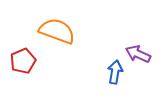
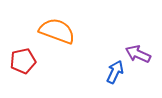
red pentagon: rotated 10 degrees clockwise
blue arrow: rotated 15 degrees clockwise
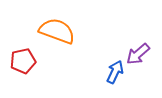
purple arrow: rotated 65 degrees counterclockwise
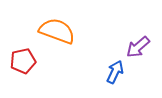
purple arrow: moved 7 px up
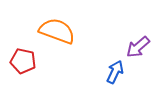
red pentagon: rotated 25 degrees clockwise
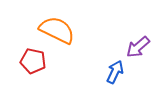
orange semicircle: moved 1 px up; rotated 6 degrees clockwise
red pentagon: moved 10 px right
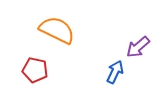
red pentagon: moved 2 px right, 9 px down
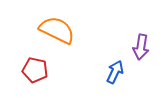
purple arrow: moved 3 px right; rotated 40 degrees counterclockwise
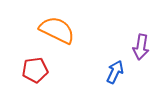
red pentagon: rotated 20 degrees counterclockwise
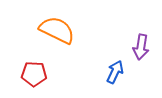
red pentagon: moved 1 px left, 4 px down; rotated 10 degrees clockwise
